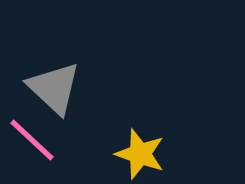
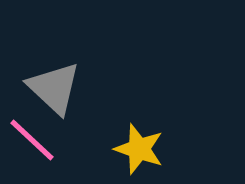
yellow star: moved 1 px left, 5 px up
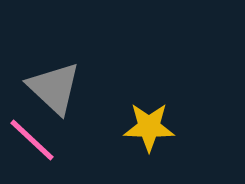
yellow star: moved 10 px right, 22 px up; rotated 18 degrees counterclockwise
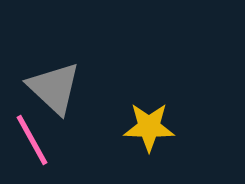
pink line: rotated 18 degrees clockwise
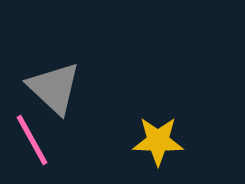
yellow star: moved 9 px right, 14 px down
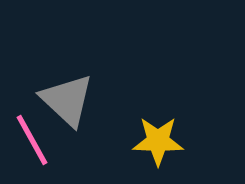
gray triangle: moved 13 px right, 12 px down
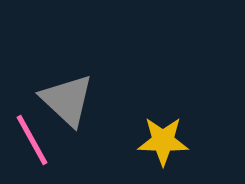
yellow star: moved 5 px right
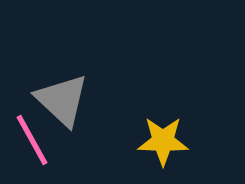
gray triangle: moved 5 px left
